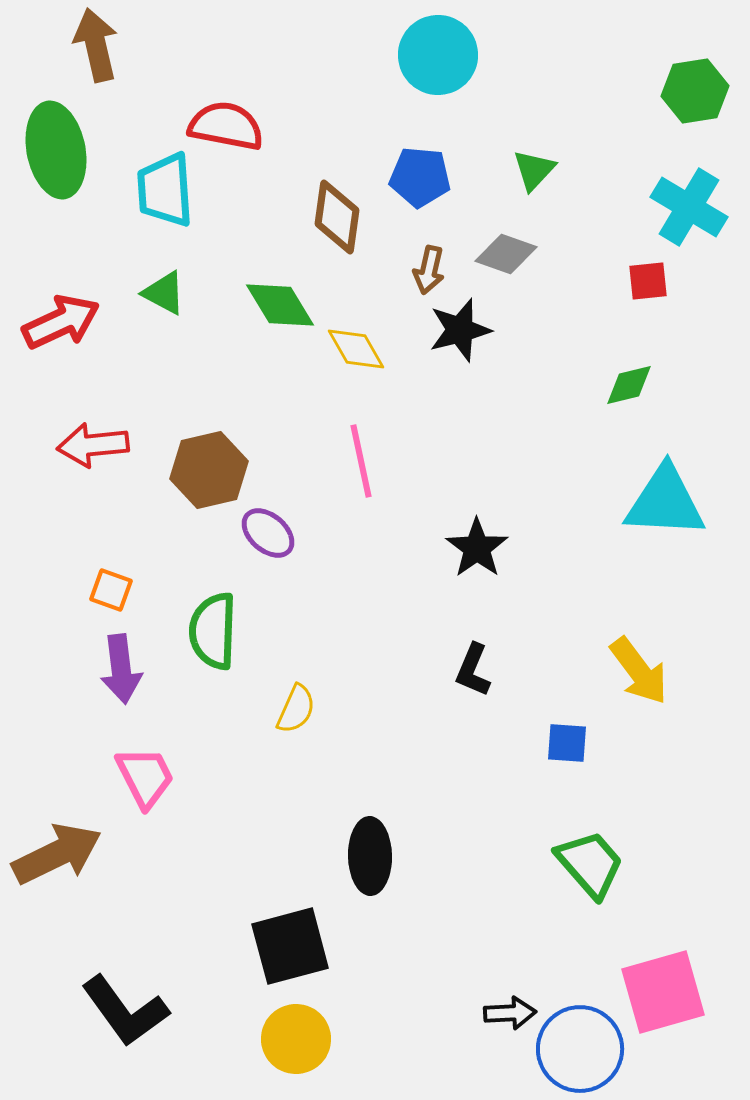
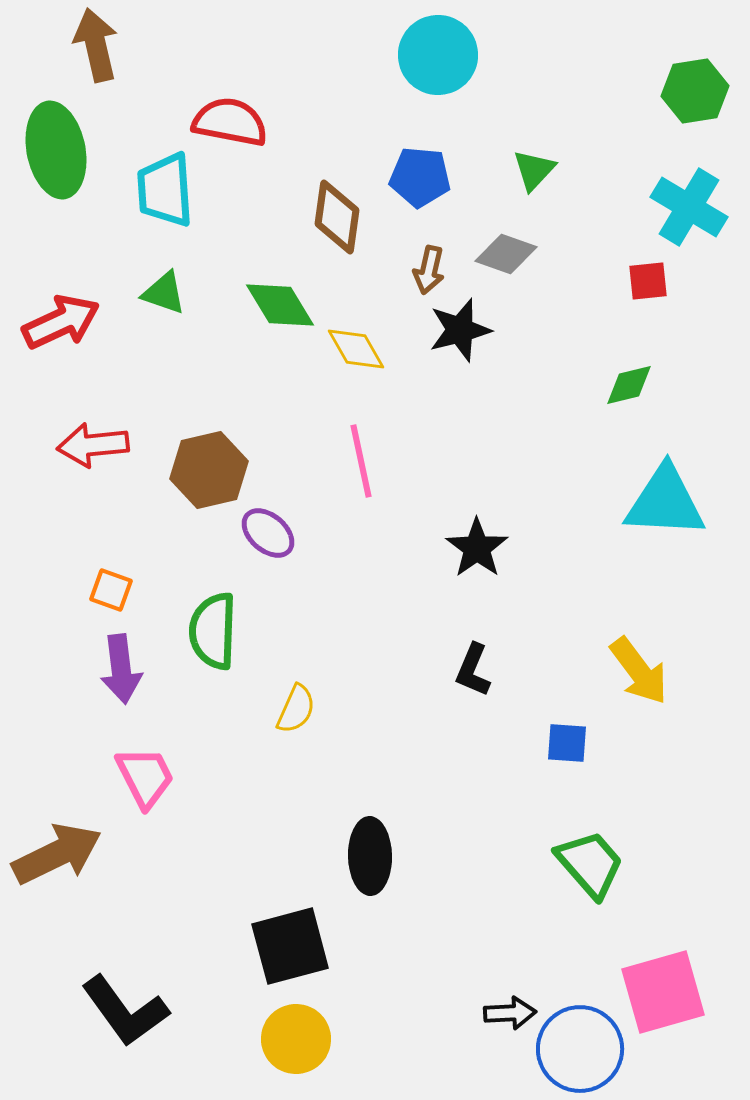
red semicircle at (226, 126): moved 4 px right, 4 px up
green triangle at (164, 293): rotated 9 degrees counterclockwise
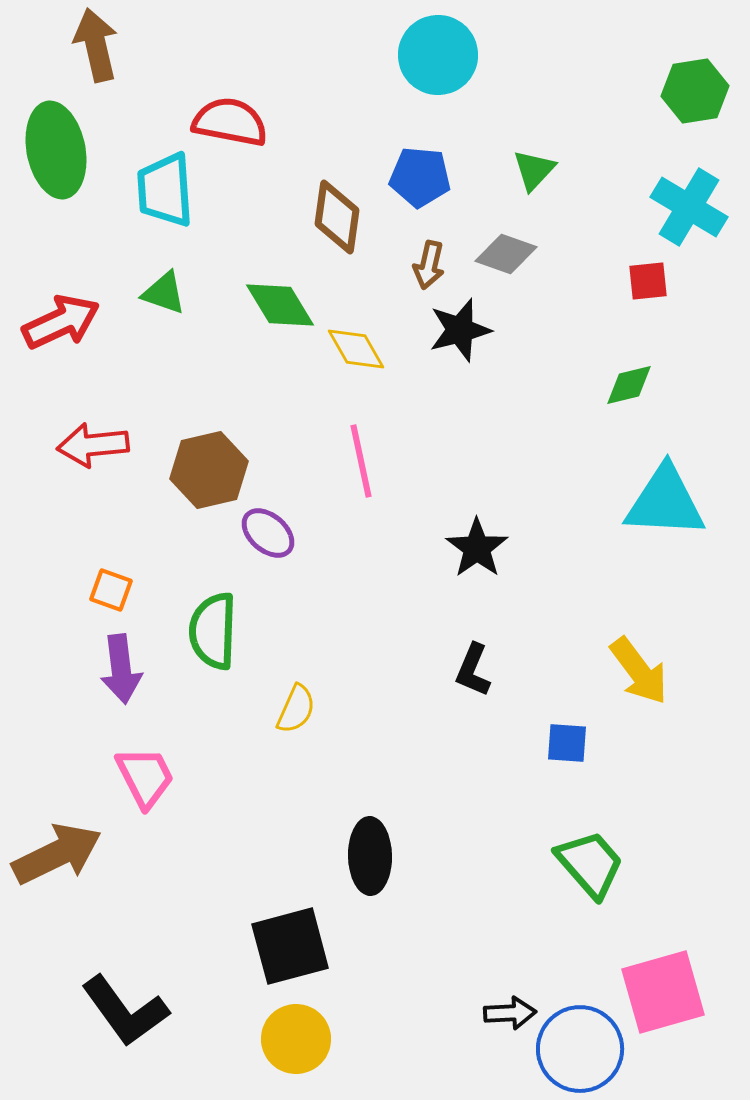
brown arrow at (429, 270): moved 5 px up
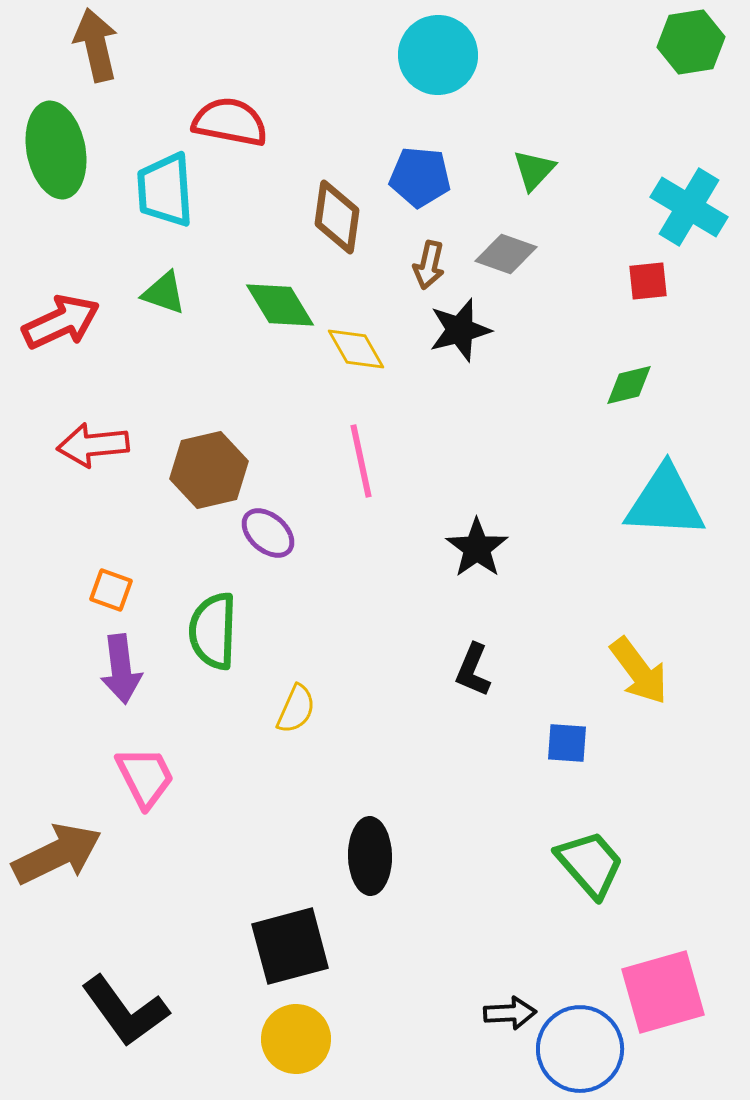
green hexagon at (695, 91): moved 4 px left, 49 px up
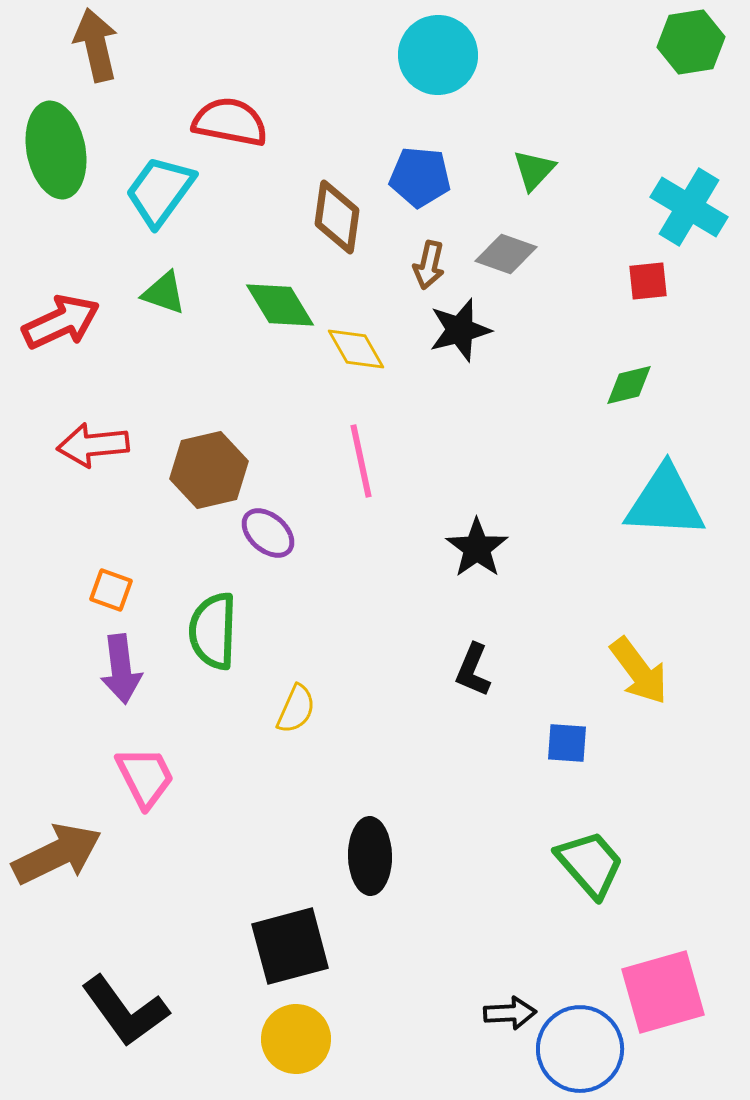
cyan trapezoid at (165, 190): moved 5 px left, 1 px down; rotated 40 degrees clockwise
